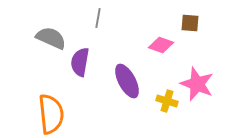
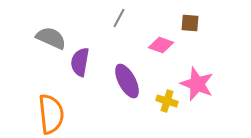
gray line: moved 21 px right; rotated 18 degrees clockwise
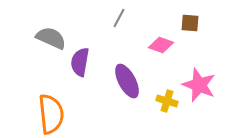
pink star: moved 2 px right, 1 px down
